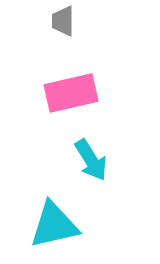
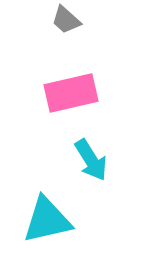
gray trapezoid: moved 3 px right, 1 px up; rotated 48 degrees counterclockwise
cyan triangle: moved 7 px left, 5 px up
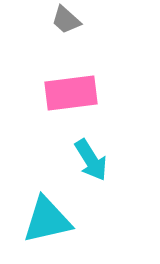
pink rectangle: rotated 6 degrees clockwise
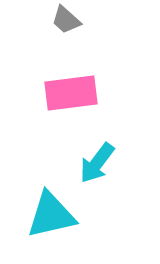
cyan arrow: moved 6 px right, 3 px down; rotated 69 degrees clockwise
cyan triangle: moved 4 px right, 5 px up
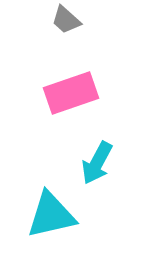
pink rectangle: rotated 12 degrees counterclockwise
cyan arrow: rotated 9 degrees counterclockwise
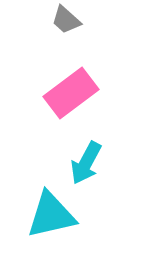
pink rectangle: rotated 18 degrees counterclockwise
cyan arrow: moved 11 px left
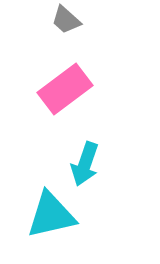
pink rectangle: moved 6 px left, 4 px up
cyan arrow: moved 1 px left, 1 px down; rotated 9 degrees counterclockwise
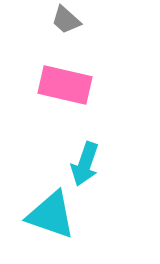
pink rectangle: moved 4 px up; rotated 50 degrees clockwise
cyan triangle: rotated 32 degrees clockwise
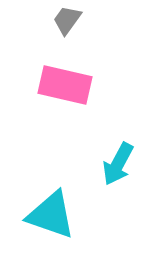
gray trapezoid: moved 1 px right; rotated 84 degrees clockwise
cyan arrow: moved 33 px right; rotated 9 degrees clockwise
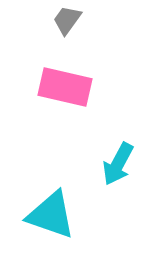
pink rectangle: moved 2 px down
